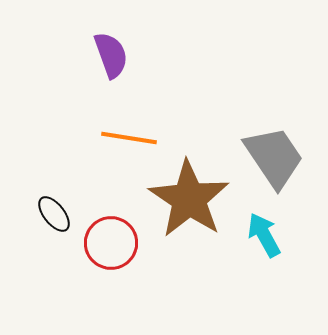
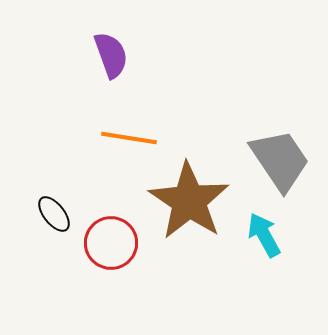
gray trapezoid: moved 6 px right, 3 px down
brown star: moved 2 px down
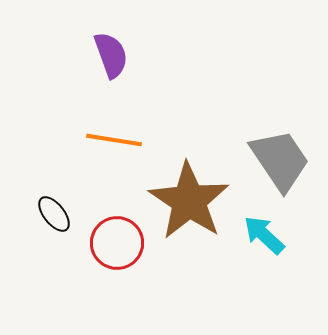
orange line: moved 15 px left, 2 px down
cyan arrow: rotated 18 degrees counterclockwise
red circle: moved 6 px right
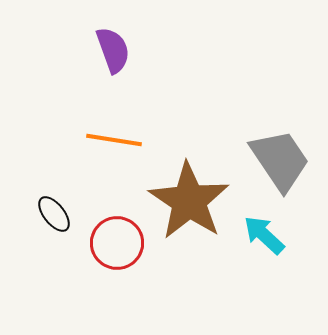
purple semicircle: moved 2 px right, 5 px up
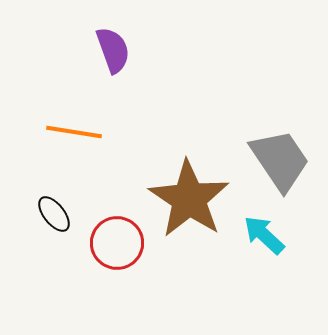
orange line: moved 40 px left, 8 px up
brown star: moved 2 px up
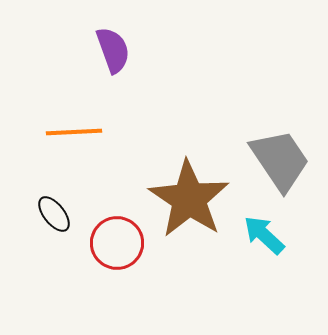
orange line: rotated 12 degrees counterclockwise
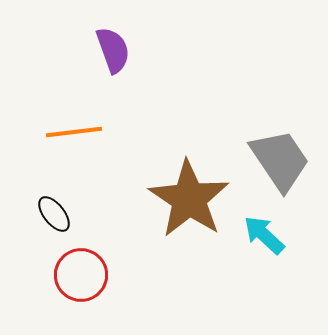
orange line: rotated 4 degrees counterclockwise
red circle: moved 36 px left, 32 px down
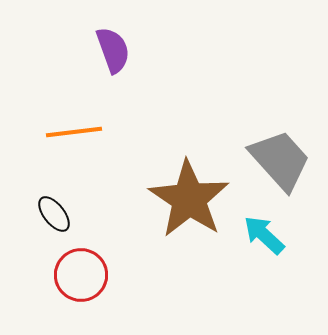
gray trapezoid: rotated 8 degrees counterclockwise
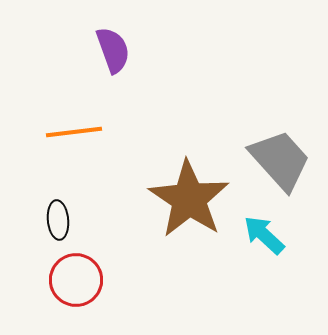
black ellipse: moved 4 px right, 6 px down; rotated 33 degrees clockwise
red circle: moved 5 px left, 5 px down
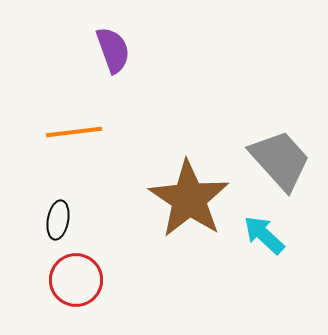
black ellipse: rotated 15 degrees clockwise
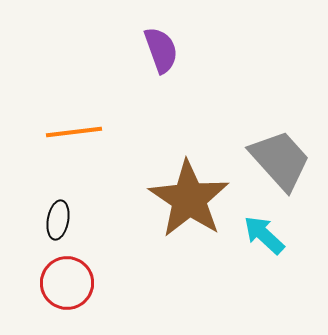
purple semicircle: moved 48 px right
red circle: moved 9 px left, 3 px down
